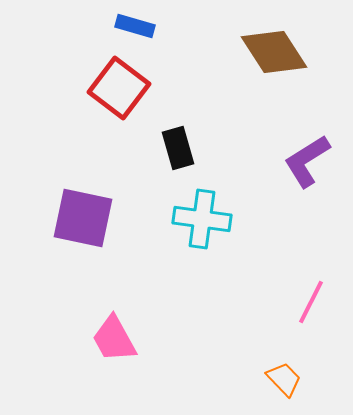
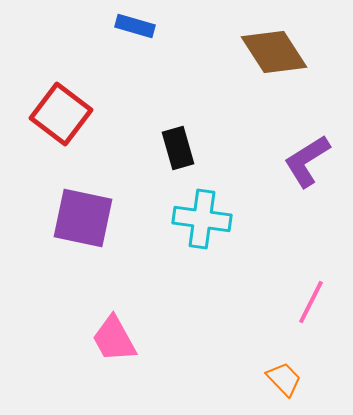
red square: moved 58 px left, 26 px down
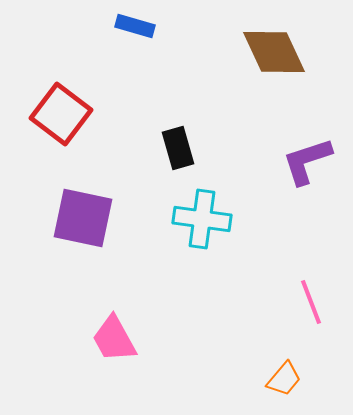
brown diamond: rotated 8 degrees clockwise
purple L-shape: rotated 14 degrees clockwise
pink line: rotated 48 degrees counterclockwise
orange trapezoid: rotated 84 degrees clockwise
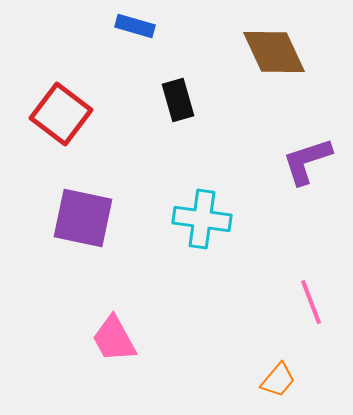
black rectangle: moved 48 px up
orange trapezoid: moved 6 px left, 1 px down
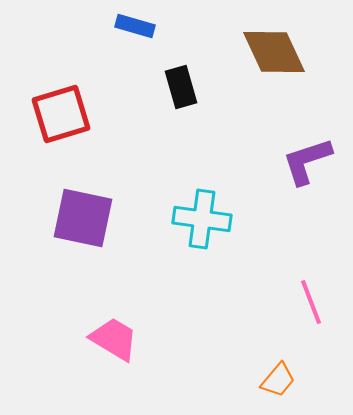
black rectangle: moved 3 px right, 13 px up
red square: rotated 36 degrees clockwise
pink trapezoid: rotated 150 degrees clockwise
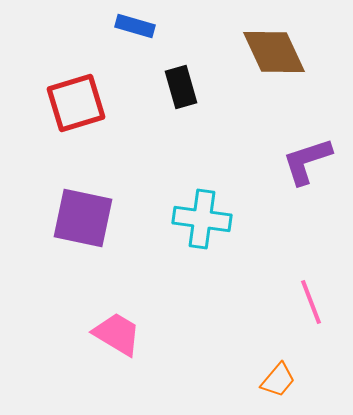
red square: moved 15 px right, 11 px up
pink trapezoid: moved 3 px right, 5 px up
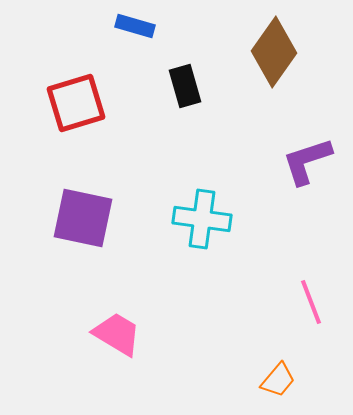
brown diamond: rotated 60 degrees clockwise
black rectangle: moved 4 px right, 1 px up
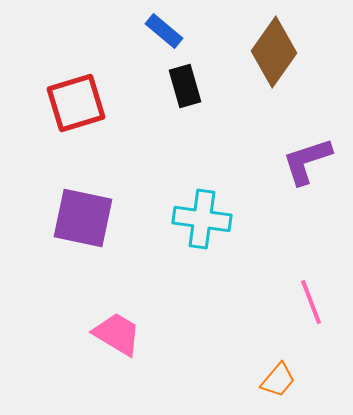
blue rectangle: moved 29 px right, 5 px down; rotated 24 degrees clockwise
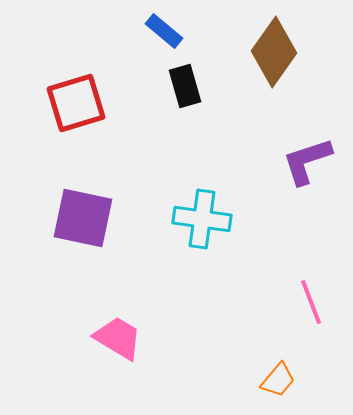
pink trapezoid: moved 1 px right, 4 px down
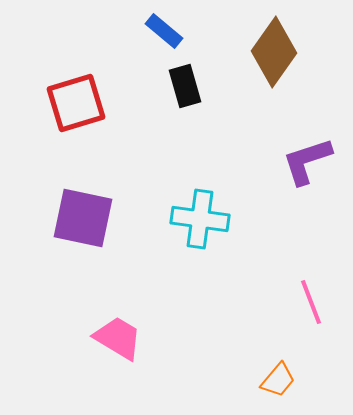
cyan cross: moved 2 px left
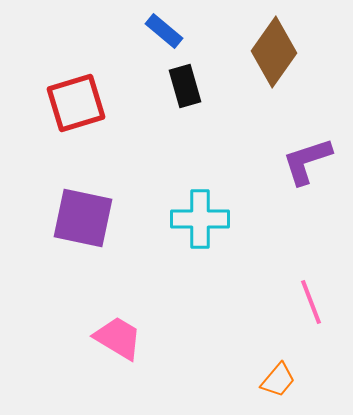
cyan cross: rotated 8 degrees counterclockwise
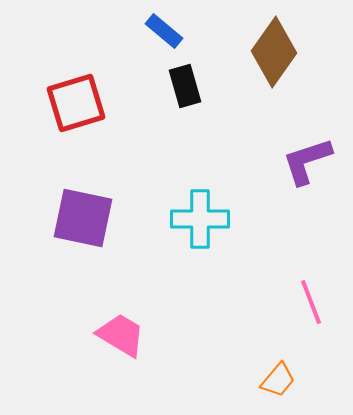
pink trapezoid: moved 3 px right, 3 px up
